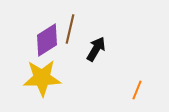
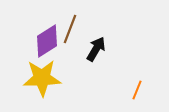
brown line: rotated 8 degrees clockwise
purple diamond: moved 1 px down
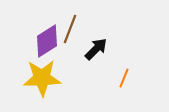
black arrow: rotated 15 degrees clockwise
orange line: moved 13 px left, 12 px up
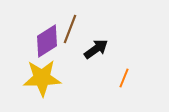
black arrow: rotated 10 degrees clockwise
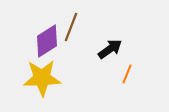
brown line: moved 1 px right, 2 px up
black arrow: moved 14 px right
orange line: moved 3 px right, 4 px up
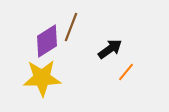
orange line: moved 1 px left, 2 px up; rotated 18 degrees clockwise
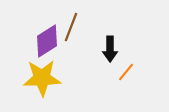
black arrow: rotated 125 degrees clockwise
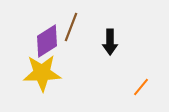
black arrow: moved 7 px up
orange line: moved 15 px right, 15 px down
yellow star: moved 5 px up
